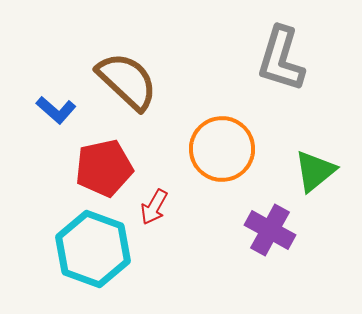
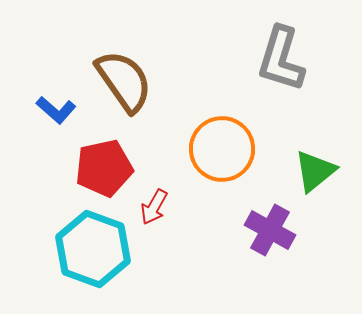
brown semicircle: moved 3 px left; rotated 12 degrees clockwise
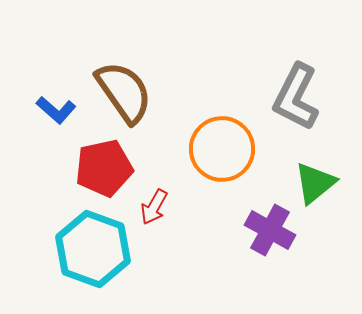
gray L-shape: moved 15 px right, 38 px down; rotated 10 degrees clockwise
brown semicircle: moved 11 px down
green triangle: moved 12 px down
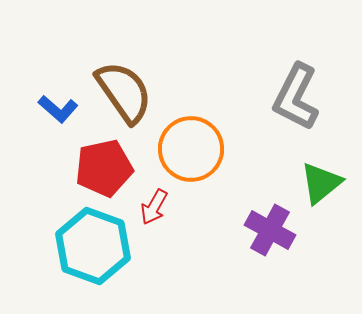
blue L-shape: moved 2 px right, 1 px up
orange circle: moved 31 px left
green triangle: moved 6 px right
cyan hexagon: moved 3 px up
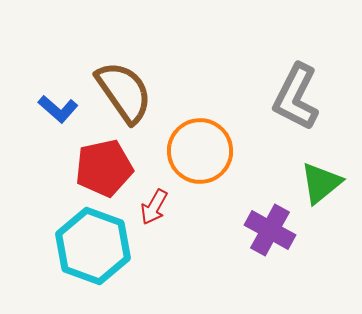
orange circle: moved 9 px right, 2 px down
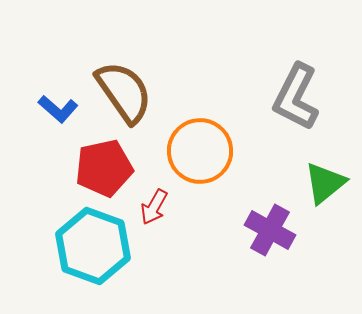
green triangle: moved 4 px right
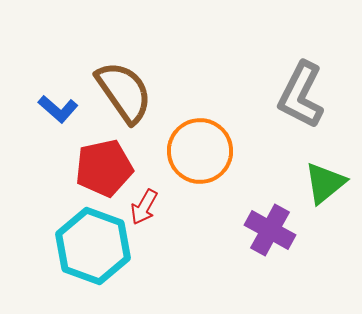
gray L-shape: moved 5 px right, 2 px up
red arrow: moved 10 px left
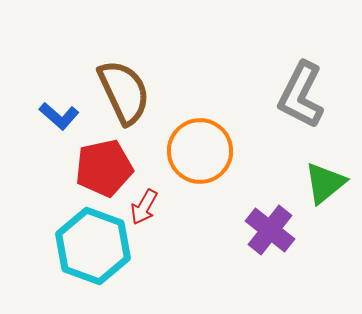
brown semicircle: rotated 10 degrees clockwise
blue L-shape: moved 1 px right, 7 px down
purple cross: rotated 9 degrees clockwise
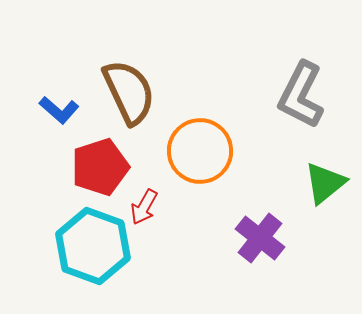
brown semicircle: moved 5 px right
blue L-shape: moved 6 px up
red pentagon: moved 4 px left, 1 px up; rotated 6 degrees counterclockwise
purple cross: moved 10 px left, 8 px down
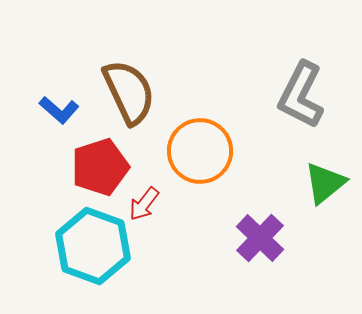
red arrow: moved 3 px up; rotated 9 degrees clockwise
purple cross: rotated 6 degrees clockwise
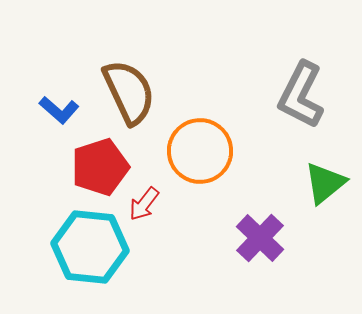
cyan hexagon: moved 3 px left, 1 px down; rotated 14 degrees counterclockwise
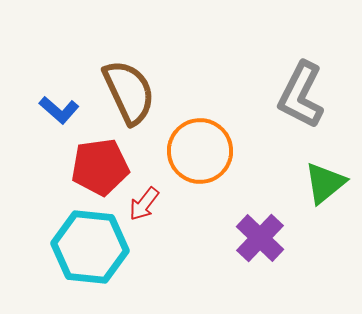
red pentagon: rotated 10 degrees clockwise
